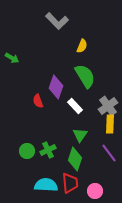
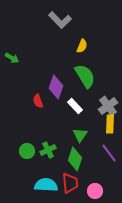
gray L-shape: moved 3 px right, 1 px up
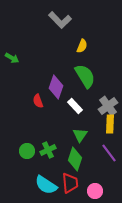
cyan semicircle: rotated 150 degrees counterclockwise
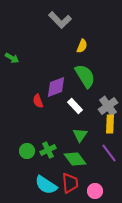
purple diamond: rotated 50 degrees clockwise
green diamond: rotated 55 degrees counterclockwise
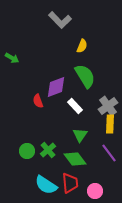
green cross: rotated 14 degrees counterclockwise
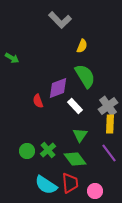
purple diamond: moved 2 px right, 1 px down
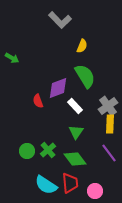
green triangle: moved 4 px left, 3 px up
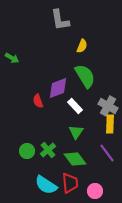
gray L-shape: rotated 35 degrees clockwise
gray cross: rotated 24 degrees counterclockwise
purple line: moved 2 px left
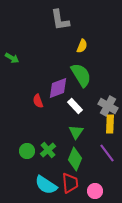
green semicircle: moved 4 px left, 1 px up
green diamond: rotated 60 degrees clockwise
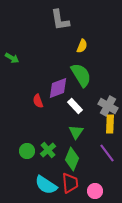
green diamond: moved 3 px left
